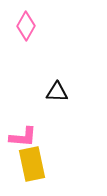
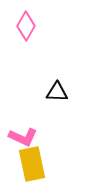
pink L-shape: rotated 20 degrees clockwise
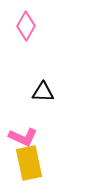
black triangle: moved 14 px left
yellow rectangle: moved 3 px left, 1 px up
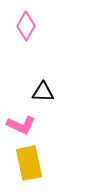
pink L-shape: moved 2 px left, 12 px up
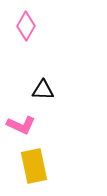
black triangle: moved 2 px up
yellow rectangle: moved 5 px right, 3 px down
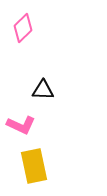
pink diamond: moved 3 px left, 2 px down; rotated 16 degrees clockwise
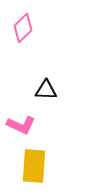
black triangle: moved 3 px right
yellow rectangle: rotated 16 degrees clockwise
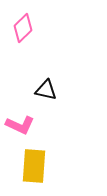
black triangle: rotated 10 degrees clockwise
pink L-shape: moved 1 px left
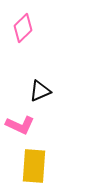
black triangle: moved 6 px left, 1 px down; rotated 35 degrees counterclockwise
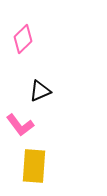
pink diamond: moved 11 px down
pink L-shape: rotated 28 degrees clockwise
